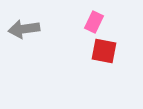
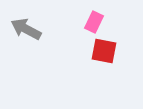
gray arrow: moved 2 px right; rotated 36 degrees clockwise
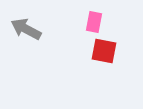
pink rectangle: rotated 15 degrees counterclockwise
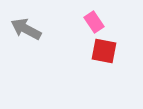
pink rectangle: rotated 45 degrees counterclockwise
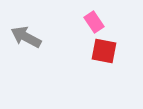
gray arrow: moved 8 px down
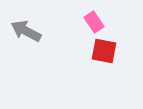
gray arrow: moved 6 px up
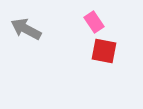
gray arrow: moved 2 px up
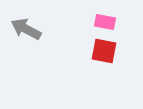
pink rectangle: moved 11 px right; rotated 45 degrees counterclockwise
